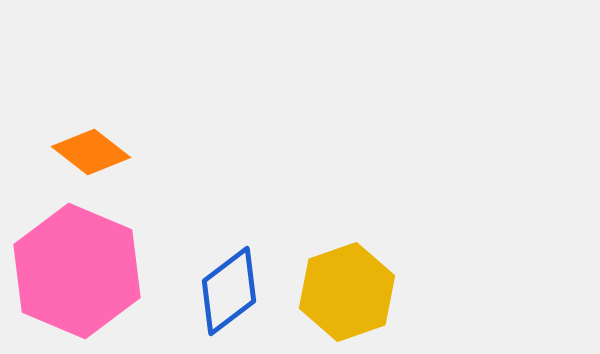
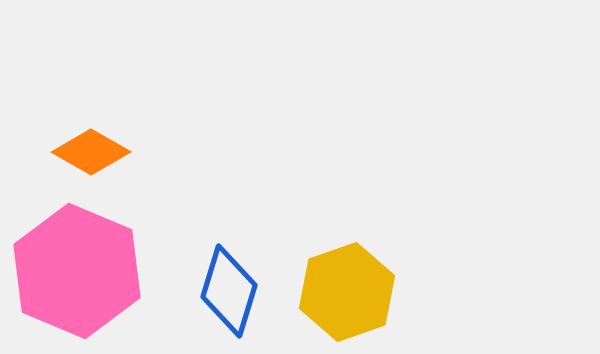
orange diamond: rotated 8 degrees counterclockwise
blue diamond: rotated 36 degrees counterclockwise
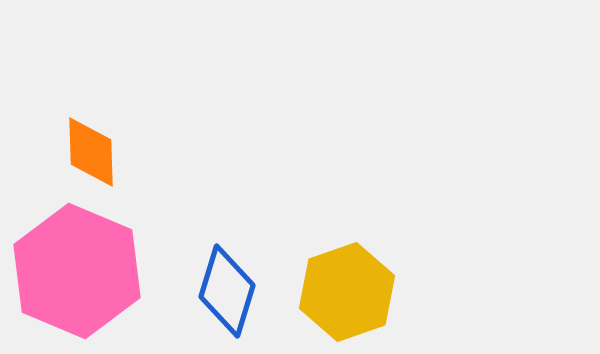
orange diamond: rotated 58 degrees clockwise
blue diamond: moved 2 px left
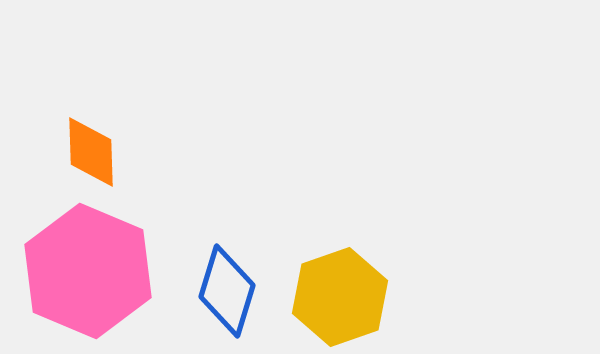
pink hexagon: moved 11 px right
yellow hexagon: moved 7 px left, 5 px down
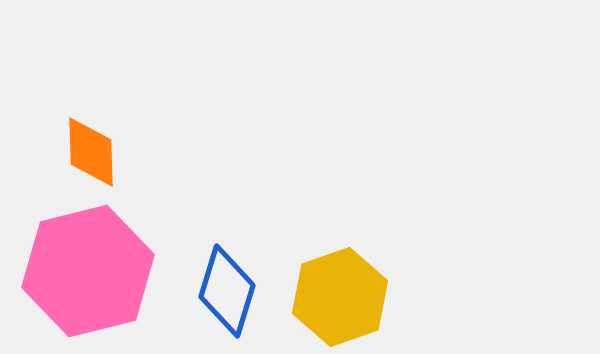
pink hexagon: rotated 23 degrees clockwise
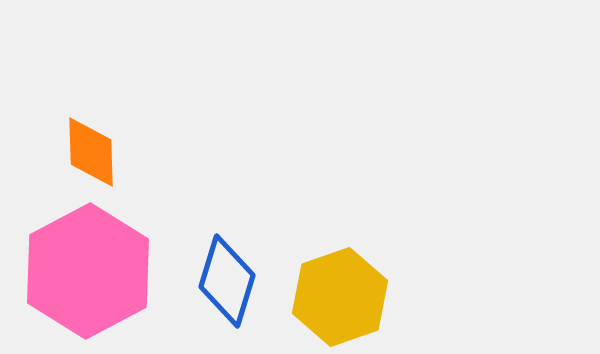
pink hexagon: rotated 14 degrees counterclockwise
blue diamond: moved 10 px up
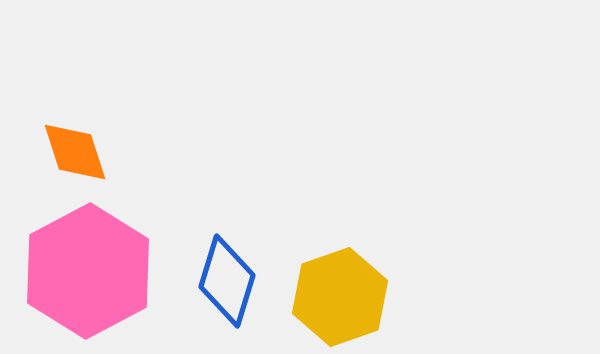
orange diamond: moved 16 px left; rotated 16 degrees counterclockwise
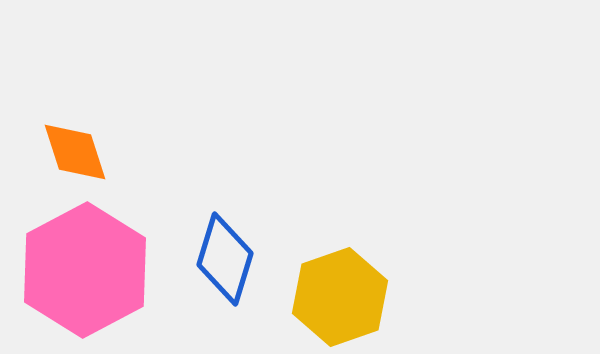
pink hexagon: moved 3 px left, 1 px up
blue diamond: moved 2 px left, 22 px up
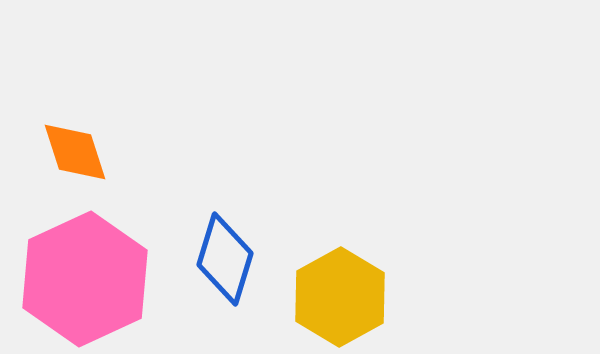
pink hexagon: moved 9 px down; rotated 3 degrees clockwise
yellow hexagon: rotated 10 degrees counterclockwise
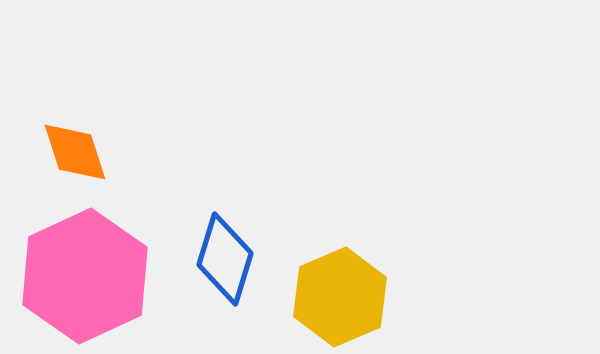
pink hexagon: moved 3 px up
yellow hexagon: rotated 6 degrees clockwise
